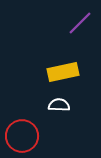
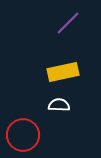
purple line: moved 12 px left
red circle: moved 1 px right, 1 px up
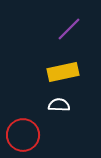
purple line: moved 1 px right, 6 px down
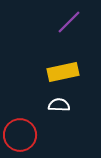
purple line: moved 7 px up
red circle: moved 3 px left
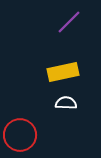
white semicircle: moved 7 px right, 2 px up
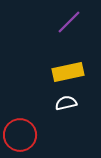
yellow rectangle: moved 5 px right
white semicircle: rotated 15 degrees counterclockwise
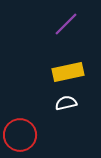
purple line: moved 3 px left, 2 px down
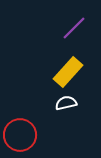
purple line: moved 8 px right, 4 px down
yellow rectangle: rotated 36 degrees counterclockwise
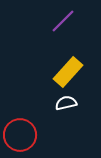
purple line: moved 11 px left, 7 px up
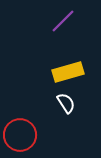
yellow rectangle: rotated 32 degrees clockwise
white semicircle: rotated 70 degrees clockwise
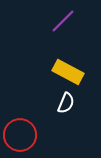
yellow rectangle: rotated 44 degrees clockwise
white semicircle: rotated 55 degrees clockwise
